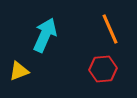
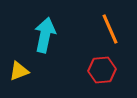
cyan arrow: rotated 12 degrees counterclockwise
red hexagon: moved 1 px left, 1 px down
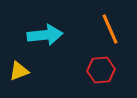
cyan arrow: rotated 72 degrees clockwise
red hexagon: moved 1 px left
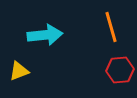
orange line: moved 1 px right, 2 px up; rotated 8 degrees clockwise
red hexagon: moved 19 px right
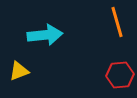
orange line: moved 6 px right, 5 px up
red hexagon: moved 5 px down
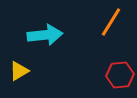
orange line: moved 6 px left; rotated 48 degrees clockwise
yellow triangle: rotated 10 degrees counterclockwise
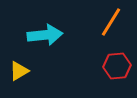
red hexagon: moved 3 px left, 9 px up
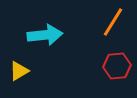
orange line: moved 2 px right
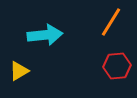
orange line: moved 2 px left
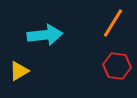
orange line: moved 2 px right, 1 px down
red hexagon: rotated 12 degrees clockwise
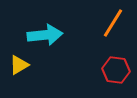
red hexagon: moved 1 px left, 4 px down
yellow triangle: moved 6 px up
